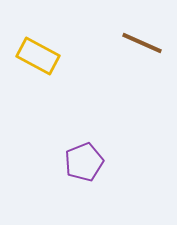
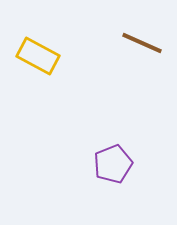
purple pentagon: moved 29 px right, 2 px down
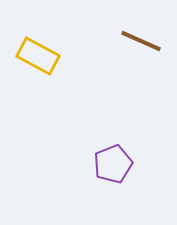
brown line: moved 1 px left, 2 px up
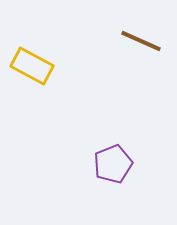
yellow rectangle: moved 6 px left, 10 px down
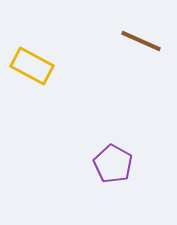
purple pentagon: rotated 21 degrees counterclockwise
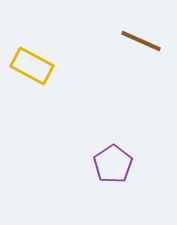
purple pentagon: rotated 9 degrees clockwise
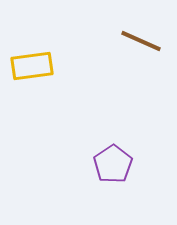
yellow rectangle: rotated 36 degrees counterclockwise
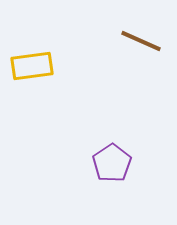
purple pentagon: moved 1 px left, 1 px up
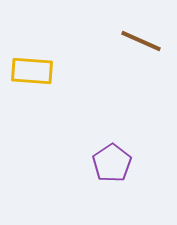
yellow rectangle: moved 5 px down; rotated 12 degrees clockwise
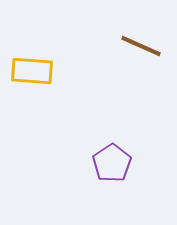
brown line: moved 5 px down
